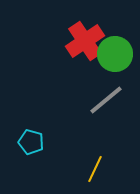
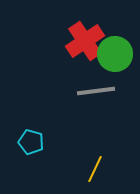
gray line: moved 10 px left, 9 px up; rotated 33 degrees clockwise
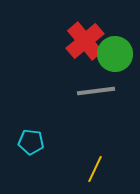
red cross: rotated 6 degrees counterclockwise
cyan pentagon: rotated 10 degrees counterclockwise
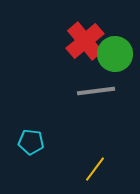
yellow line: rotated 12 degrees clockwise
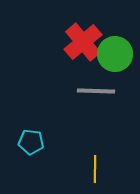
red cross: moved 2 px left, 1 px down
gray line: rotated 9 degrees clockwise
yellow line: rotated 36 degrees counterclockwise
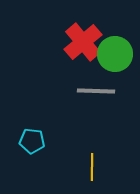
cyan pentagon: moved 1 px right, 1 px up
yellow line: moved 3 px left, 2 px up
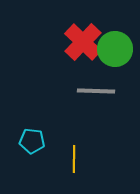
red cross: rotated 6 degrees counterclockwise
green circle: moved 5 px up
yellow line: moved 18 px left, 8 px up
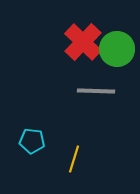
green circle: moved 2 px right
yellow line: rotated 16 degrees clockwise
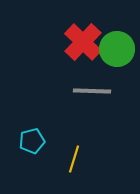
gray line: moved 4 px left
cyan pentagon: rotated 20 degrees counterclockwise
